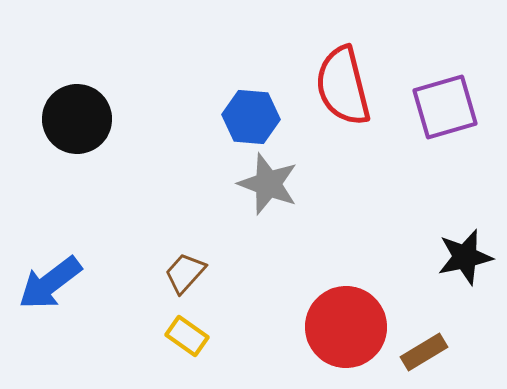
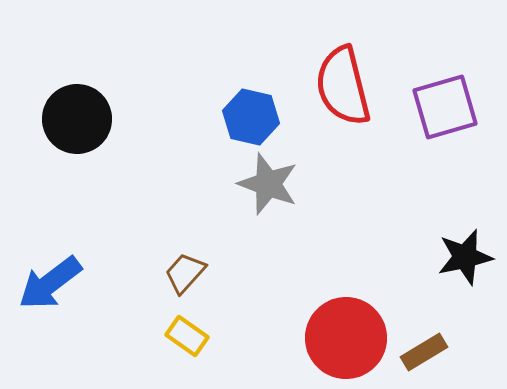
blue hexagon: rotated 8 degrees clockwise
red circle: moved 11 px down
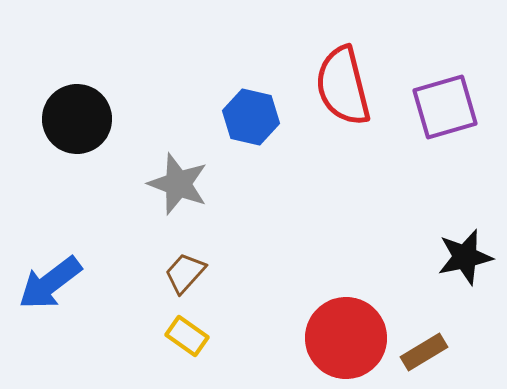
gray star: moved 90 px left
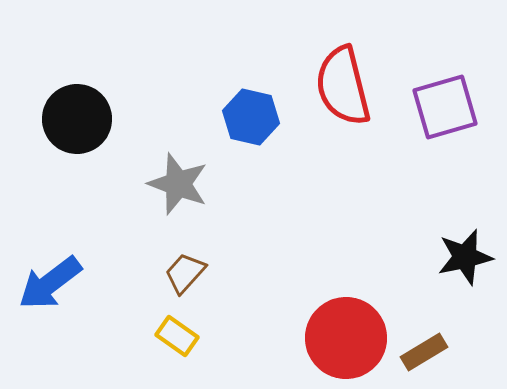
yellow rectangle: moved 10 px left
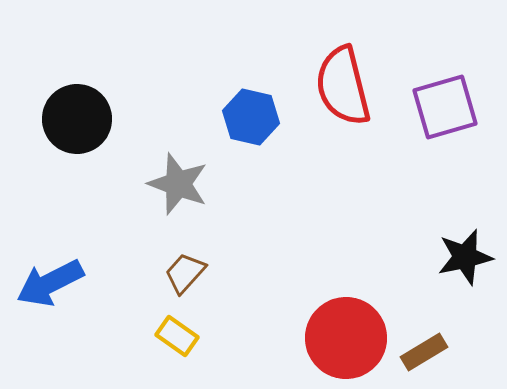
blue arrow: rotated 10 degrees clockwise
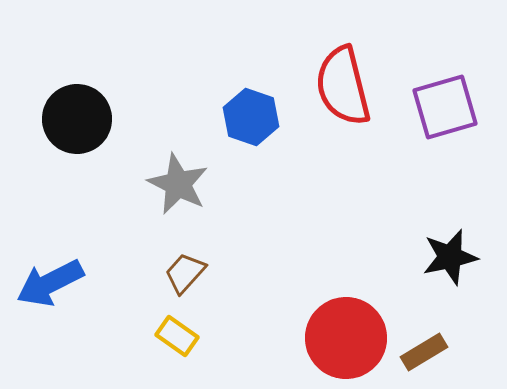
blue hexagon: rotated 6 degrees clockwise
gray star: rotated 6 degrees clockwise
black star: moved 15 px left
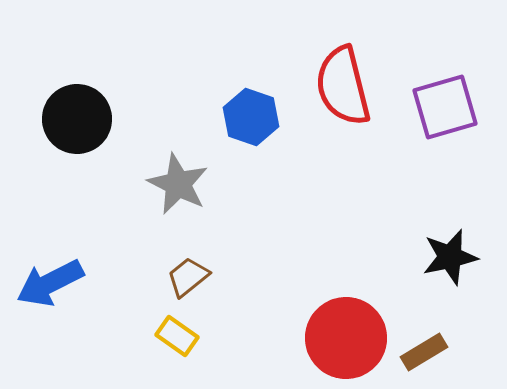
brown trapezoid: moved 3 px right, 4 px down; rotated 9 degrees clockwise
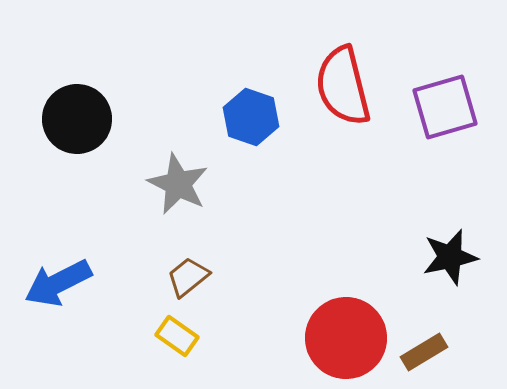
blue arrow: moved 8 px right
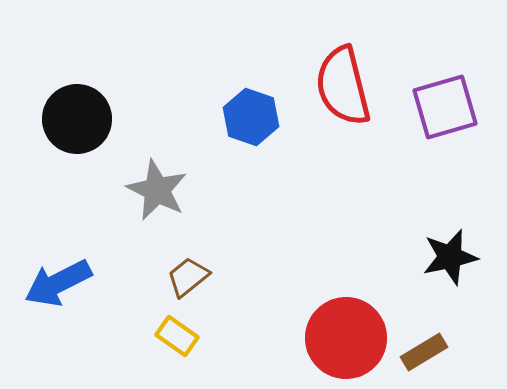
gray star: moved 21 px left, 6 px down
